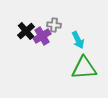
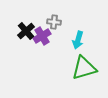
gray cross: moved 3 px up
cyan arrow: rotated 42 degrees clockwise
green triangle: rotated 12 degrees counterclockwise
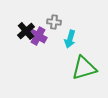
purple cross: moved 4 px left; rotated 30 degrees counterclockwise
cyan arrow: moved 8 px left, 1 px up
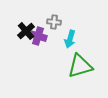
purple cross: rotated 12 degrees counterclockwise
green triangle: moved 4 px left, 2 px up
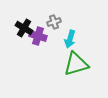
gray cross: rotated 24 degrees counterclockwise
black cross: moved 2 px left, 3 px up; rotated 18 degrees counterclockwise
green triangle: moved 4 px left, 2 px up
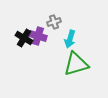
black cross: moved 10 px down
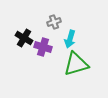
purple cross: moved 5 px right, 11 px down
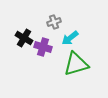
cyan arrow: moved 1 px up; rotated 36 degrees clockwise
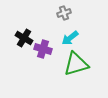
gray cross: moved 10 px right, 9 px up
purple cross: moved 2 px down
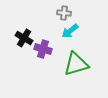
gray cross: rotated 24 degrees clockwise
cyan arrow: moved 7 px up
